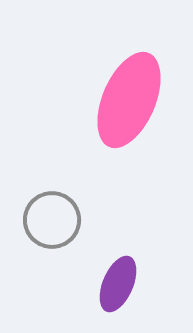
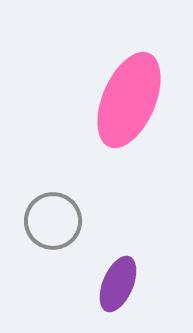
gray circle: moved 1 px right, 1 px down
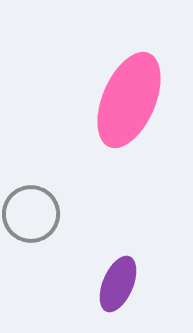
gray circle: moved 22 px left, 7 px up
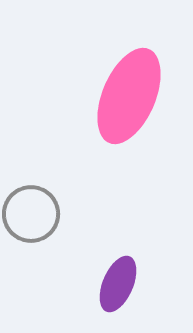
pink ellipse: moved 4 px up
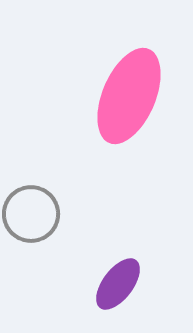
purple ellipse: rotated 14 degrees clockwise
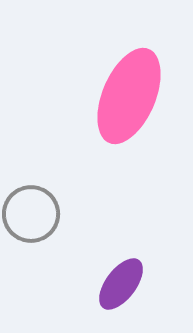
purple ellipse: moved 3 px right
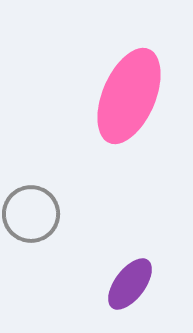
purple ellipse: moved 9 px right
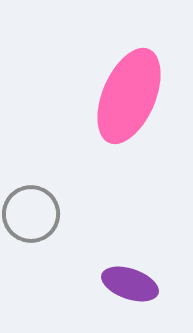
purple ellipse: rotated 72 degrees clockwise
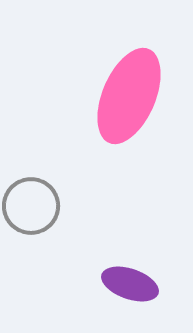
gray circle: moved 8 px up
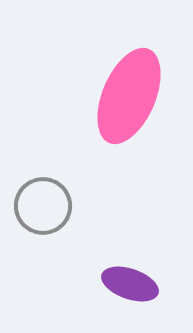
gray circle: moved 12 px right
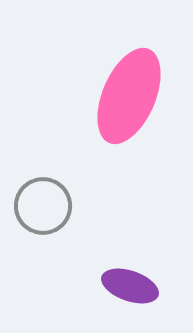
purple ellipse: moved 2 px down
